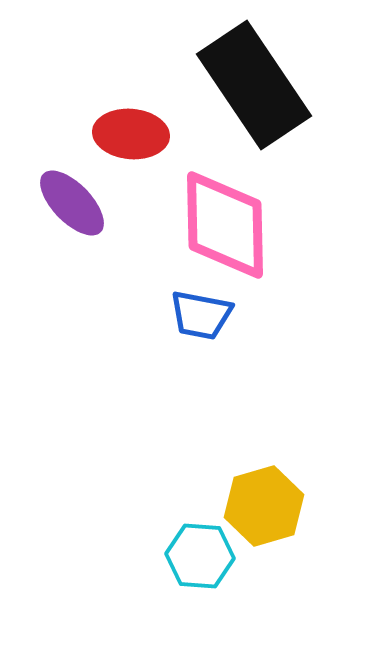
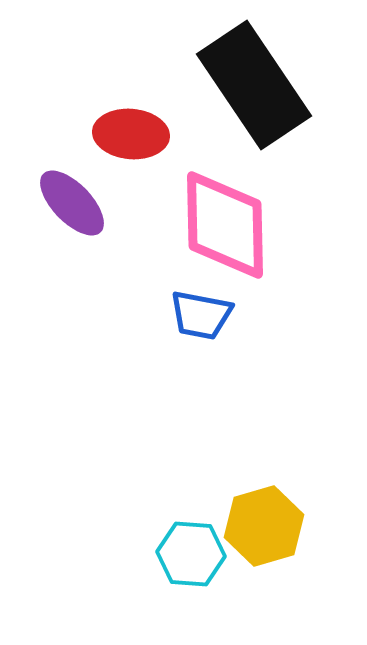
yellow hexagon: moved 20 px down
cyan hexagon: moved 9 px left, 2 px up
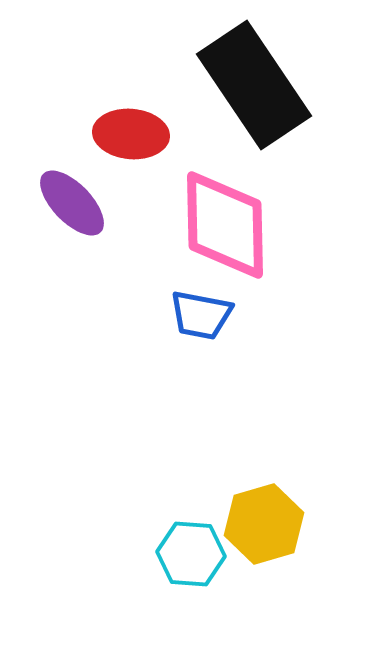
yellow hexagon: moved 2 px up
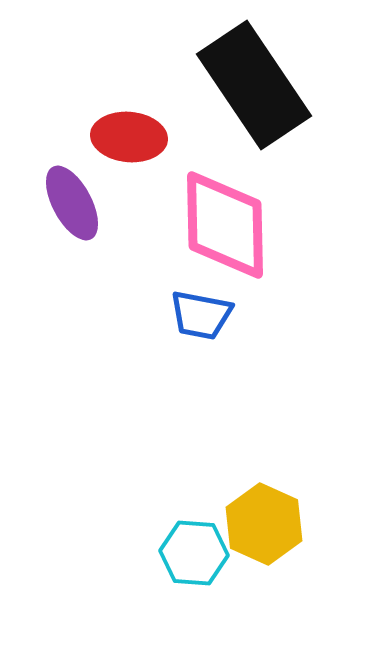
red ellipse: moved 2 px left, 3 px down
purple ellipse: rotated 16 degrees clockwise
yellow hexagon: rotated 20 degrees counterclockwise
cyan hexagon: moved 3 px right, 1 px up
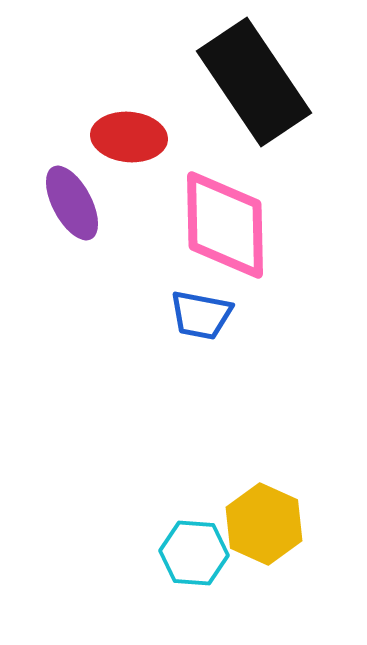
black rectangle: moved 3 px up
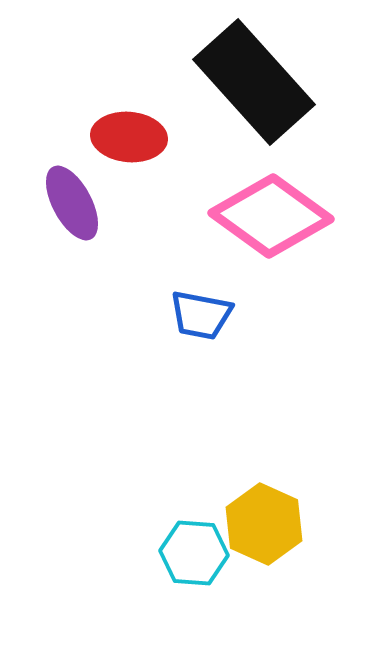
black rectangle: rotated 8 degrees counterclockwise
pink diamond: moved 46 px right, 9 px up; rotated 53 degrees counterclockwise
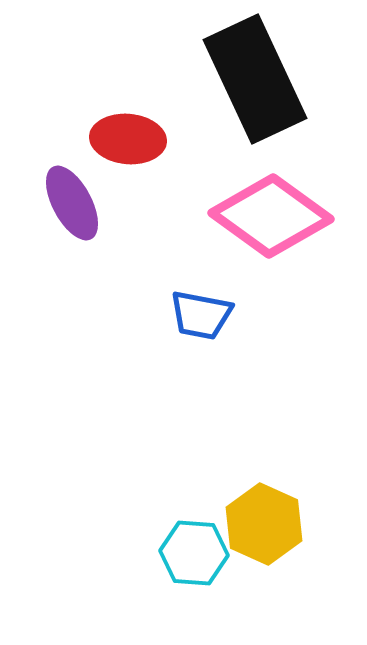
black rectangle: moved 1 px right, 3 px up; rotated 17 degrees clockwise
red ellipse: moved 1 px left, 2 px down
